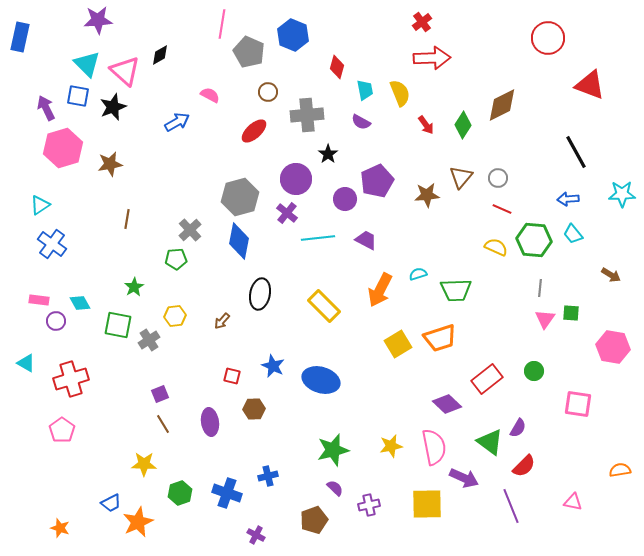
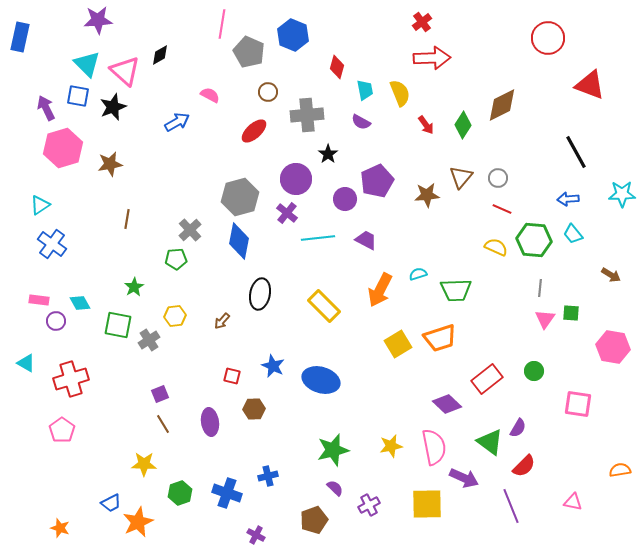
purple cross at (369, 505): rotated 15 degrees counterclockwise
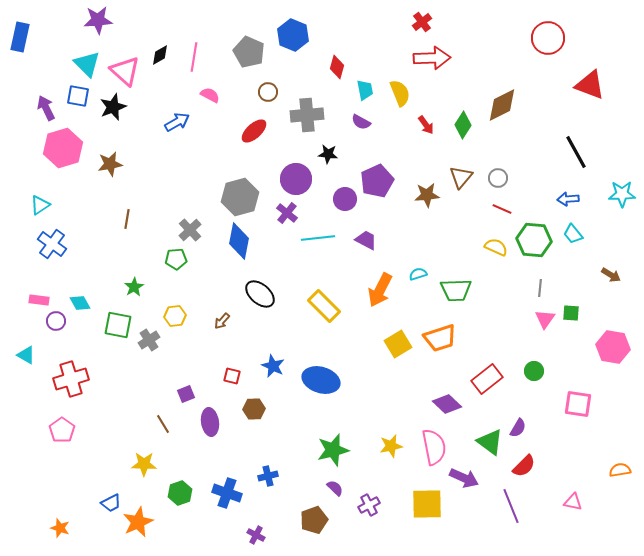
pink line at (222, 24): moved 28 px left, 33 px down
black star at (328, 154): rotated 30 degrees counterclockwise
black ellipse at (260, 294): rotated 60 degrees counterclockwise
cyan triangle at (26, 363): moved 8 px up
purple square at (160, 394): moved 26 px right
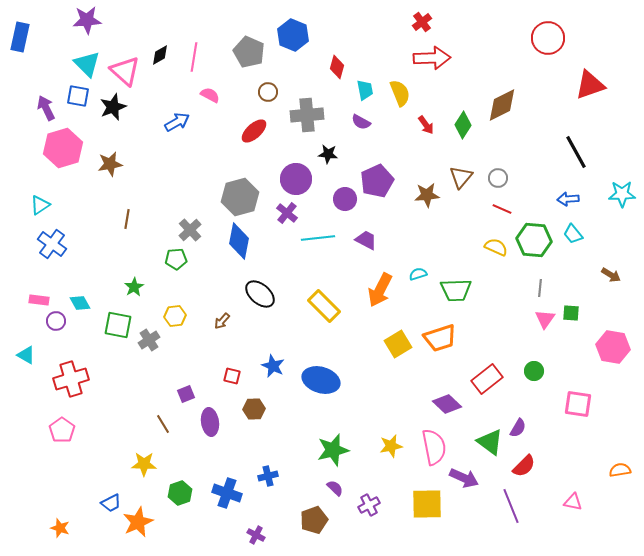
purple star at (98, 20): moved 11 px left
red triangle at (590, 85): rotated 40 degrees counterclockwise
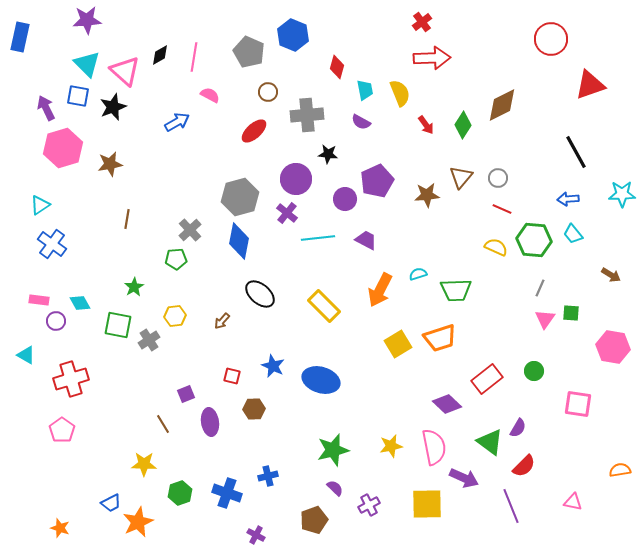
red circle at (548, 38): moved 3 px right, 1 px down
gray line at (540, 288): rotated 18 degrees clockwise
